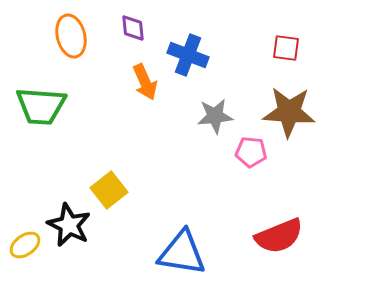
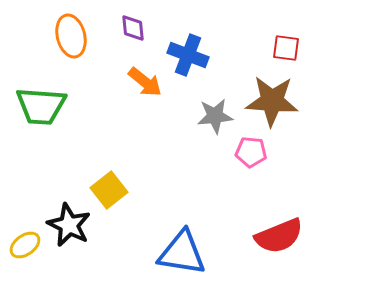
orange arrow: rotated 27 degrees counterclockwise
brown star: moved 17 px left, 11 px up
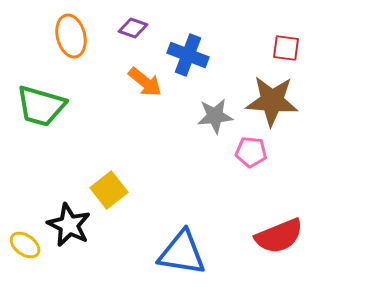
purple diamond: rotated 64 degrees counterclockwise
green trapezoid: rotated 12 degrees clockwise
yellow ellipse: rotated 72 degrees clockwise
